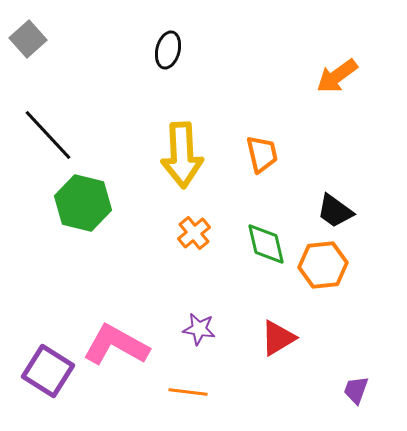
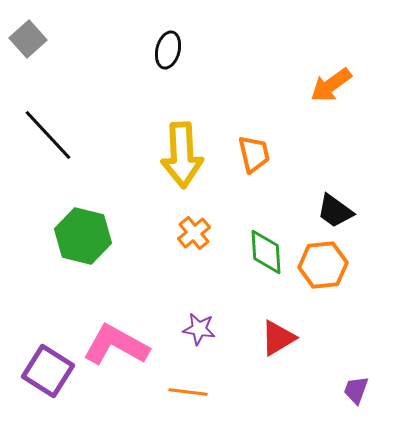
orange arrow: moved 6 px left, 9 px down
orange trapezoid: moved 8 px left
green hexagon: moved 33 px down
green diamond: moved 8 px down; rotated 9 degrees clockwise
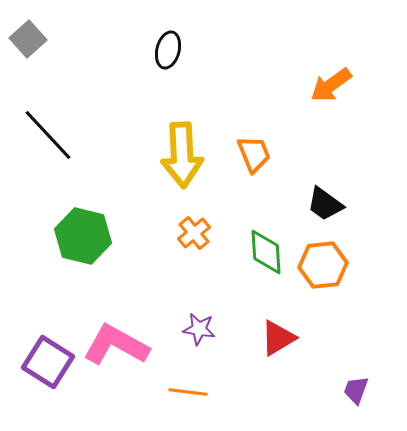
orange trapezoid: rotated 9 degrees counterclockwise
black trapezoid: moved 10 px left, 7 px up
purple square: moved 9 px up
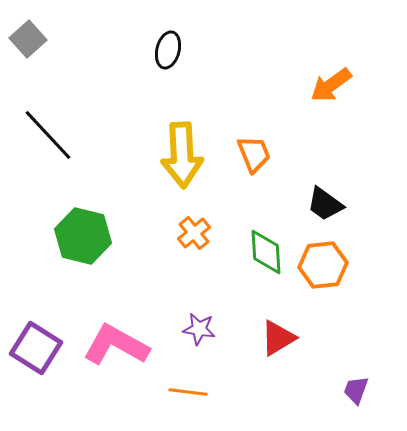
purple square: moved 12 px left, 14 px up
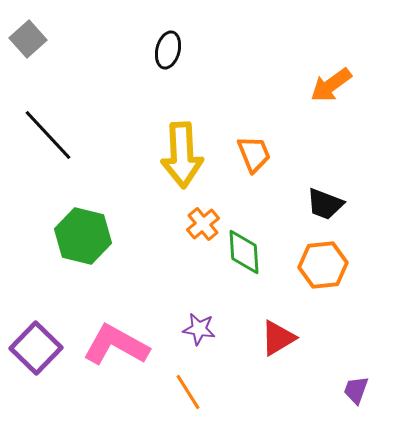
black trapezoid: rotated 15 degrees counterclockwise
orange cross: moved 9 px right, 9 px up
green diamond: moved 22 px left
purple square: rotated 12 degrees clockwise
orange line: rotated 51 degrees clockwise
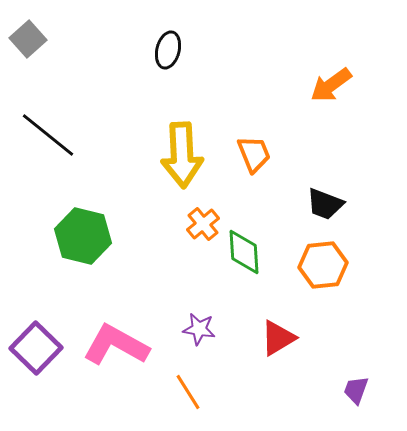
black line: rotated 8 degrees counterclockwise
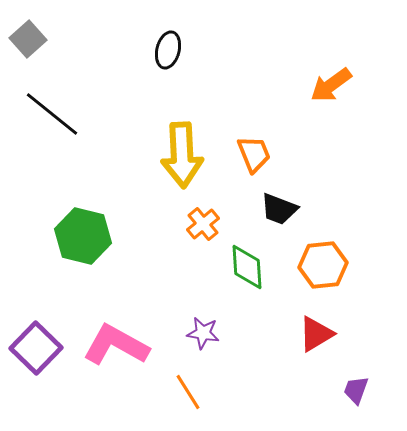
black line: moved 4 px right, 21 px up
black trapezoid: moved 46 px left, 5 px down
green diamond: moved 3 px right, 15 px down
purple star: moved 4 px right, 4 px down
red triangle: moved 38 px right, 4 px up
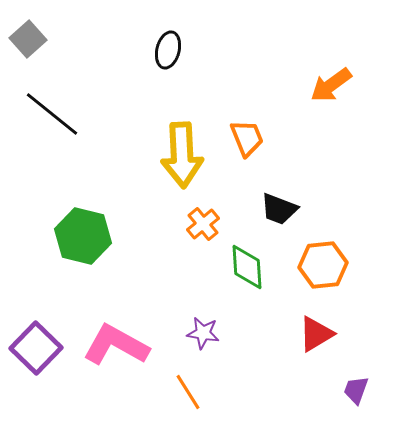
orange trapezoid: moved 7 px left, 16 px up
